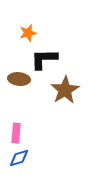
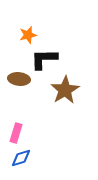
orange star: moved 2 px down
pink rectangle: rotated 12 degrees clockwise
blue diamond: moved 2 px right
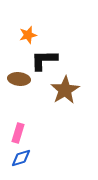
black L-shape: moved 1 px down
pink rectangle: moved 2 px right
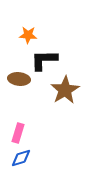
orange star: rotated 18 degrees clockwise
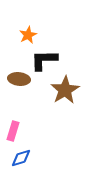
orange star: rotated 30 degrees counterclockwise
pink rectangle: moved 5 px left, 2 px up
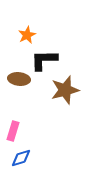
orange star: moved 1 px left
brown star: rotated 16 degrees clockwise
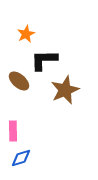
orange star: moved 1 px left, 1 px up
brown ellipse: moved 2 px down; rotated 35 degrees clockwise
brown star: rotated 8 degrees counterclockwise
pink rectangle: rotated 18 degrees counterclockwise
